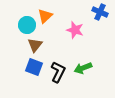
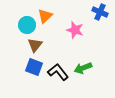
black L-shape: rotated 65 degrees counterclockwise
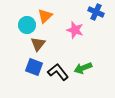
blue cross: moved 4 px left
brown triangle: moved 3 px right, 1 px up
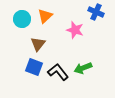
cyan circle: moved 5 px left, 6 px up
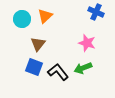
pink star: moved 12 px right, 13 px down
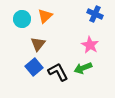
blue cross: moved 1 px left, 2 px down
pink star: moved 3 px right, 2 px down; rotated 12 degrees clockwise
blue square: rotated 30 degrees clockwise
black L-shape: rotated 10 degrees clockwise
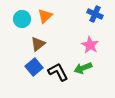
brown triangle: rotated 14 degrees clockwise
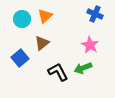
brown triangle: moved 4 px right, 1 px up
blue square: moved 14 px left, 9 px up
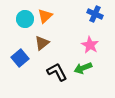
cyan circle: moved 3 px right
black L-shape: moved 1 px left
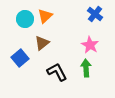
blue cross: rotated 14 degrees clockwise
green arrow: moved 3 px right; rotated 108 degrees clockwise
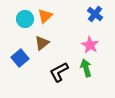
green arrow: rotated 12 degrees counterclockwise
black L-shape: moved 2 px right; rotated 90 degrees counterclockwise
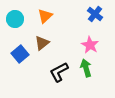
cyan circle: moved 10 px left
blue square: moved 4 px up
